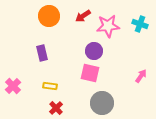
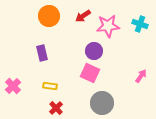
pink square: rotated 12 degrees clockwise
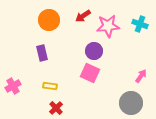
orange circle: moved 4 px down
pink cross: rotated 14 degrees clockwise
gray circle: moved 29 px right
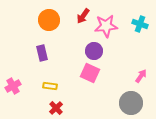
red arrow: rotated 21 degrees counterclockwise
pink star: moved 2 px left
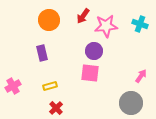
pink square: rotated 18 degrees counterclockwise
yellow rectangle: rotated 24 degrees counterclockwise
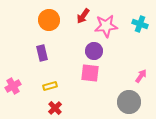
gray circle: moved 2 px left, 1 px up
red cross: moved 1 px left
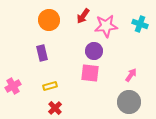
pink arrow: moved 10 px left, 1 px up
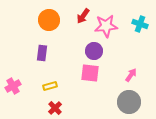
purple rectangle: rotated 21 degrees clockwise
